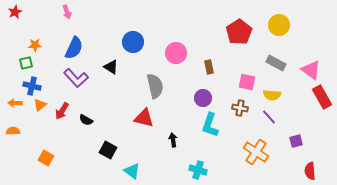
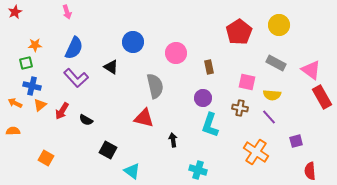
orange arrow: rotated 24 degrees clockwise
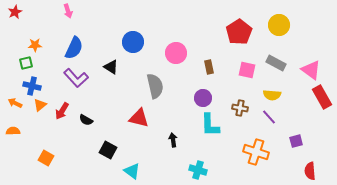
pink arrow: moved 1 px right, 1 px up
pink square: moved 12 px up
red triangle: moved 5 px left
cyan L-shape: rotated 20 degrees counterclockwise
orange cross: rotated 15 degrees counterclockwise
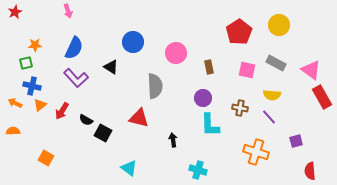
gray semicircle: rotated 10 degrees clockwise
black square: moved 5 px left, 17 px up
cyan triangle: moved 3 px left, 3 px up
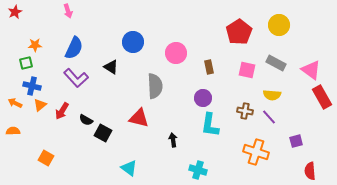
brown cross: moved 5 px right, 3 px down
cyan L-shape: rotated 10 degrees clockwise
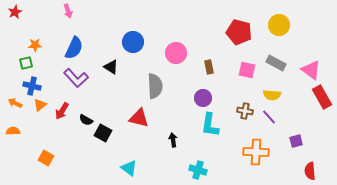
red pentagon: rotated 25 degrees counterclockwise
orange cross: rotated 15 degrees counterclockwise
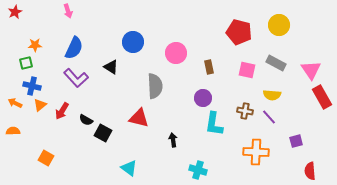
pink triangle: rotated 20 degrees clockwise
cyan L-shape: moved 4 px right, 1 px up
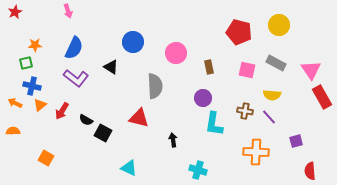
purple L-shape: rotated 10 degrees counterclockwise
cyan triangle: rotated 12 degrees counterclockwise
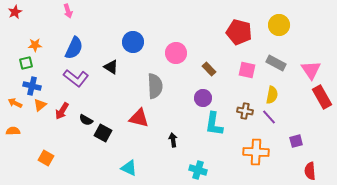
brown rectangle: moved 2 px down; rotated 32 degrees counterclockwise
yellow semicircle: rotated 84 degrees counterclockwise
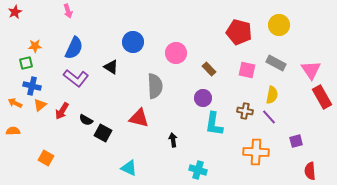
orange star: moved 1 px down
